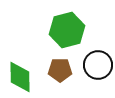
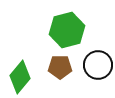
brown pentagon: moved 3 px up
green diamond: rotated 40 degrees clockwise
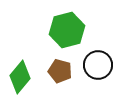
brown pentagon: moved 4 px down; rotated 15 degrees clockwise
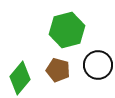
brown pentagon: moved 2 px left, 1 px up
green diamond: moved 1 px down
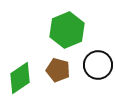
green hexagon: rotated 8 degrees counterclockwise
green diamond: rotated 16 degrees clockwise
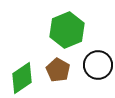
brown pentagon: rotated 15 degrees clockwise
green diamond: moved 2 px right
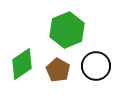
black circle: moved 2 px left, 1 px down
green diamond: moved 14 px up
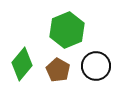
green diamond: rotated 16 degrees counterclockwise
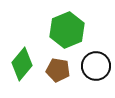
brown pentagon: rotated 20 degrees counterclockwise
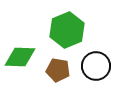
green diamond: moved 2 px left, 7 px up; rotated 52 degrees clockwise
